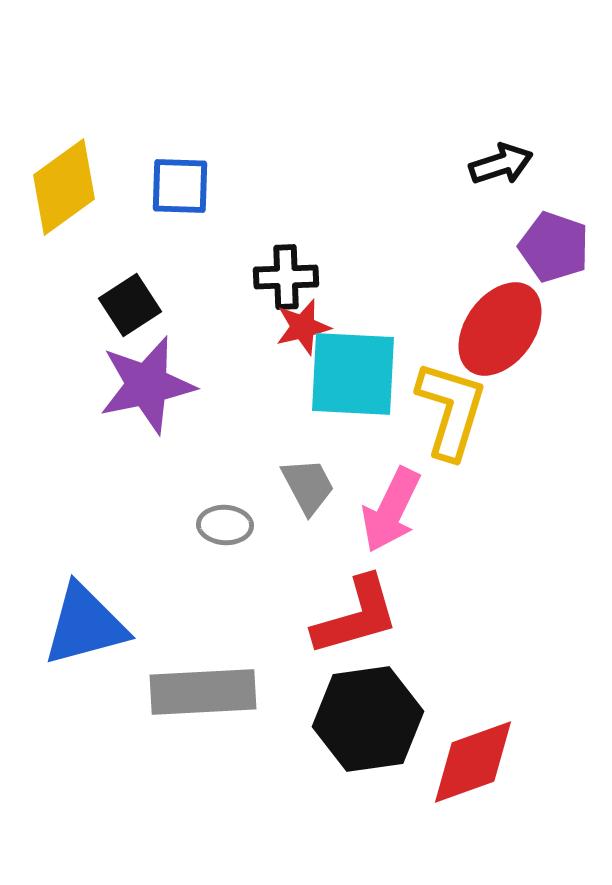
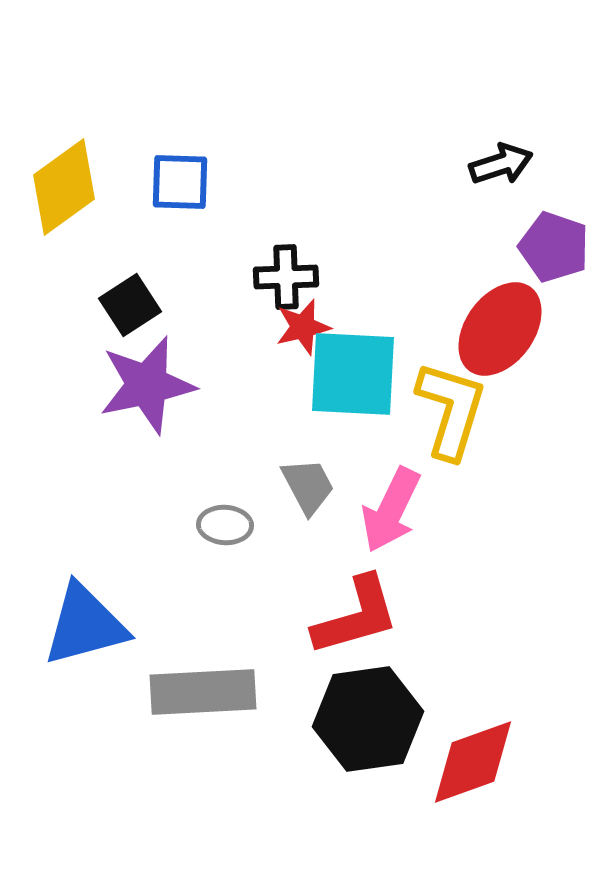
blue square: moved 4 px up
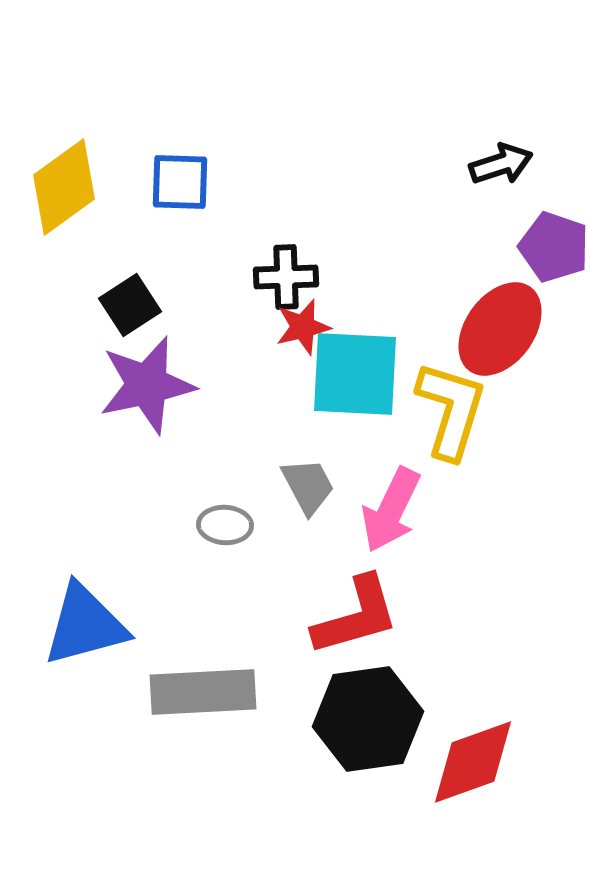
cyan square: moved 2 px right
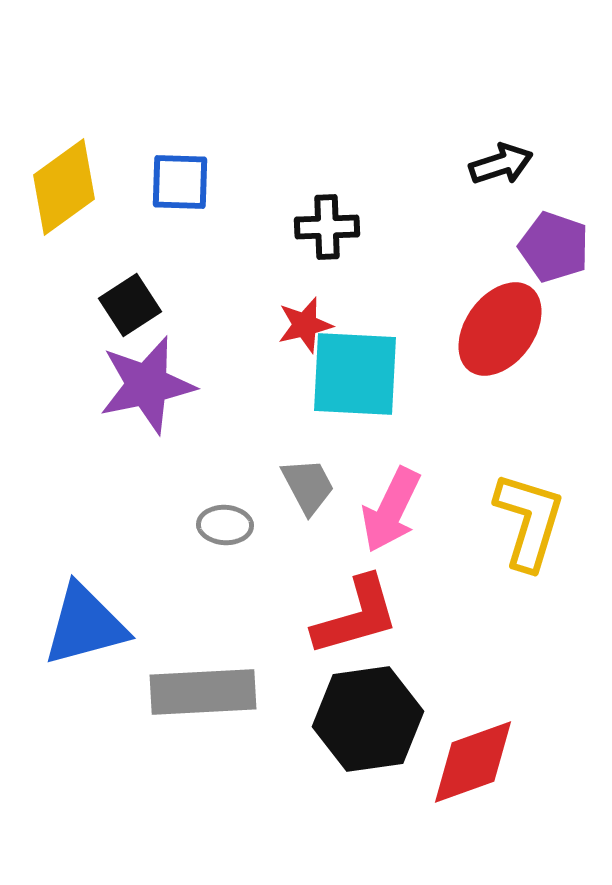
black cross: moved 41 px right, 50 px up
red star: moved 2 px right, 2 px up
yellow L-shape: moved 78 px right, 111 px down
